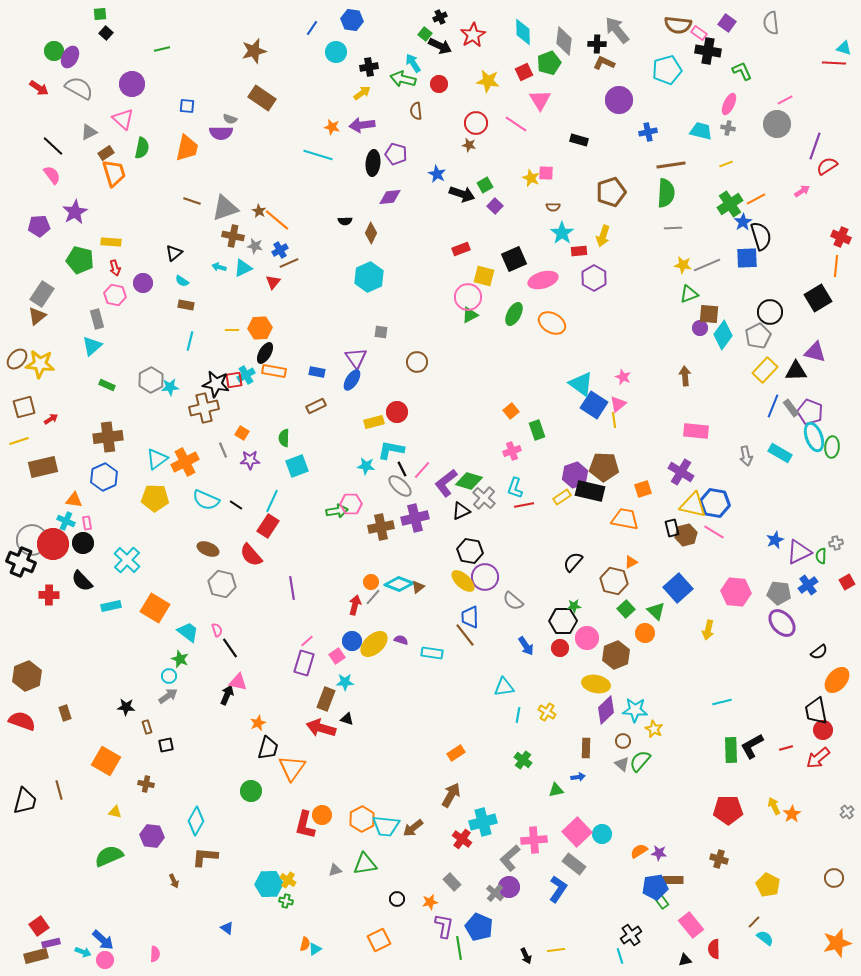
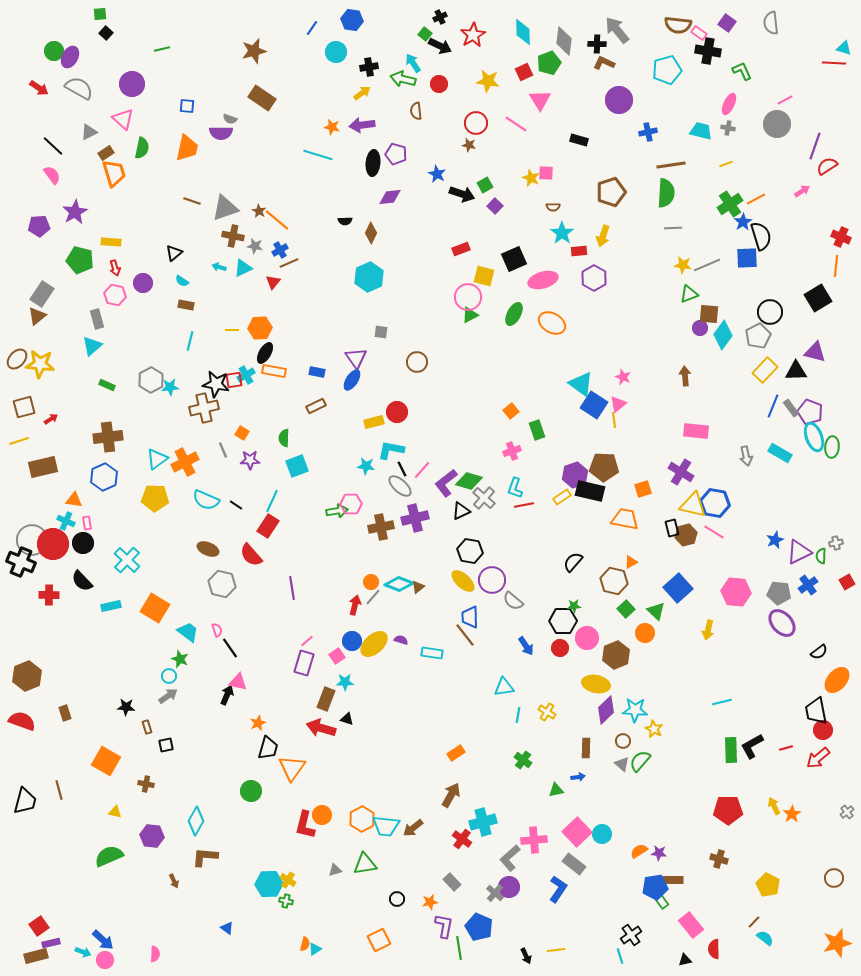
purple circle at (485, 577): moved 7 px right, 3 px down
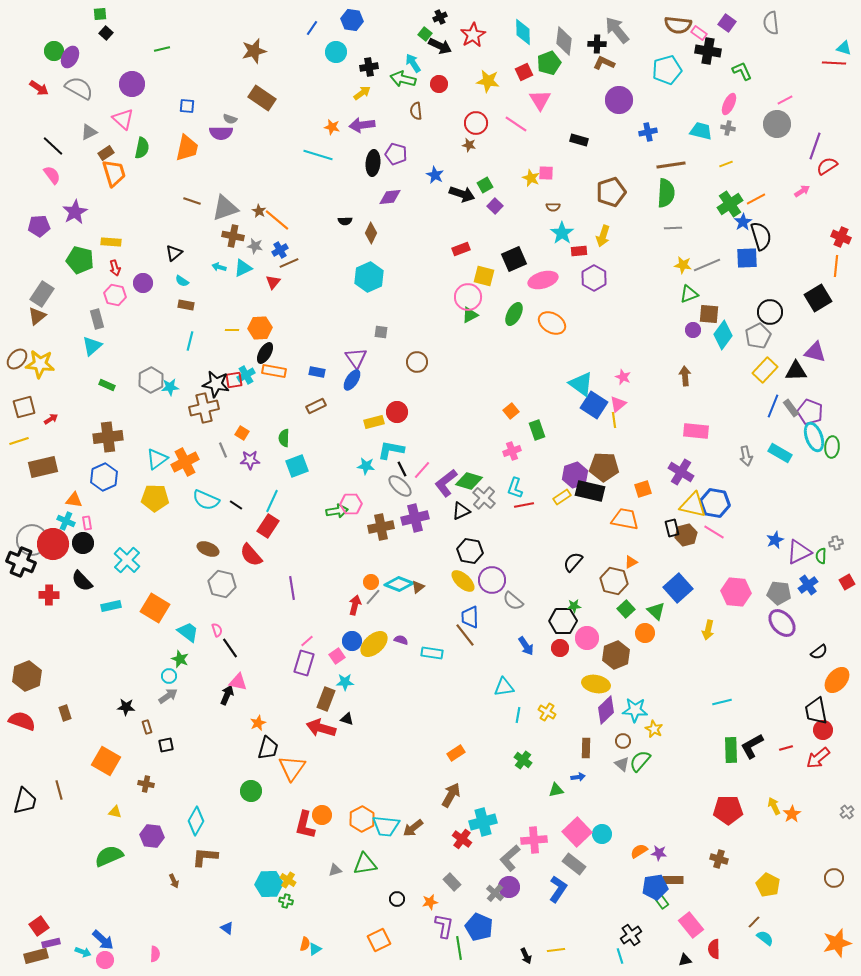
blue star at (437, 174): moved 2 px left, 1 px down
purple circle at (700, 328): moved 7 px left, 2 px down
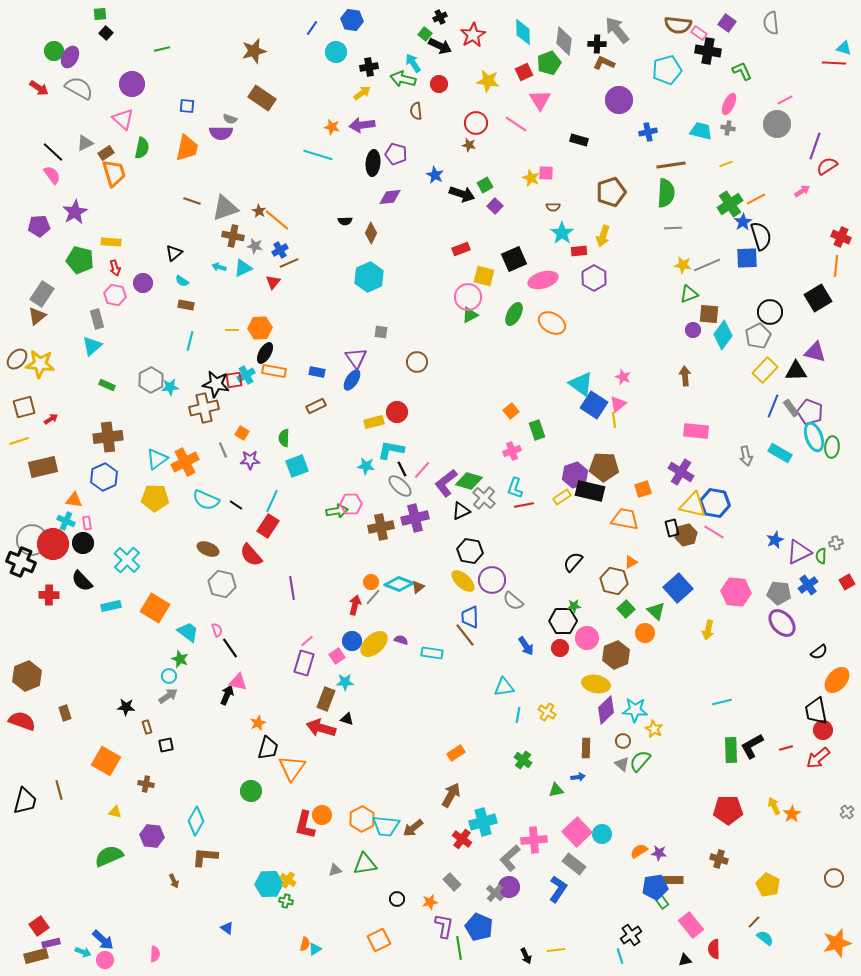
gray triangle at (89, 132): moved 4 px left, 11 px down
black line at (53, 146): moved 6 px down
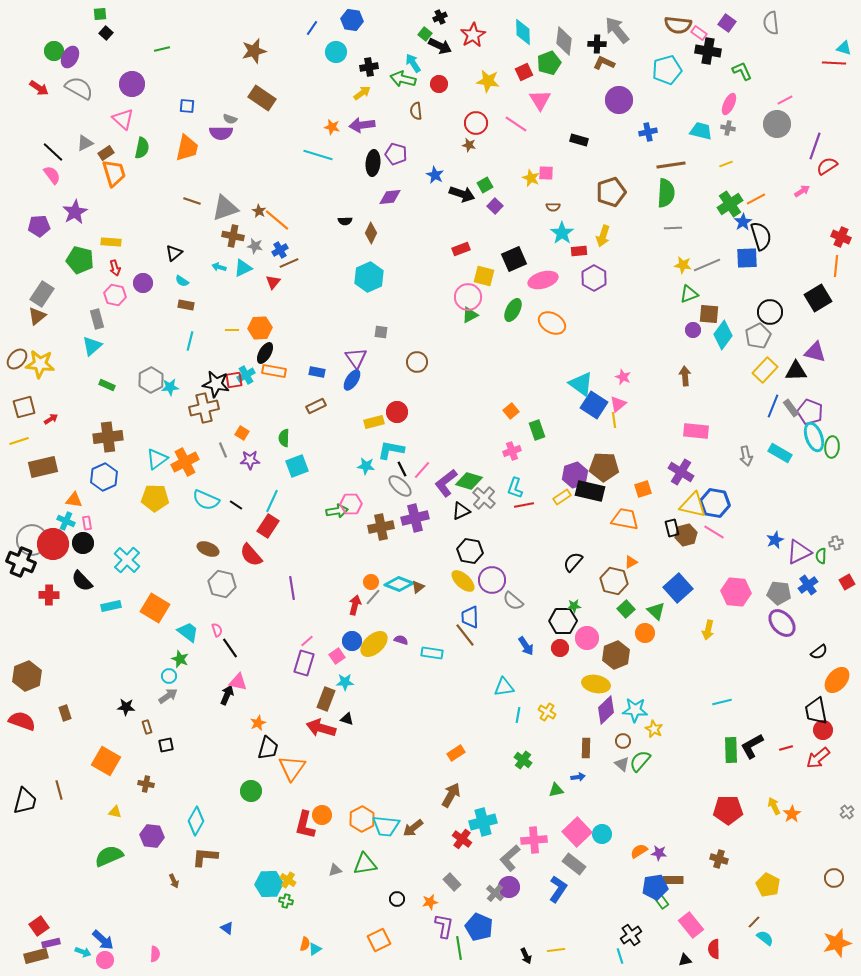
green ellipse at (514, 314): moved 1 px left, 4 px up
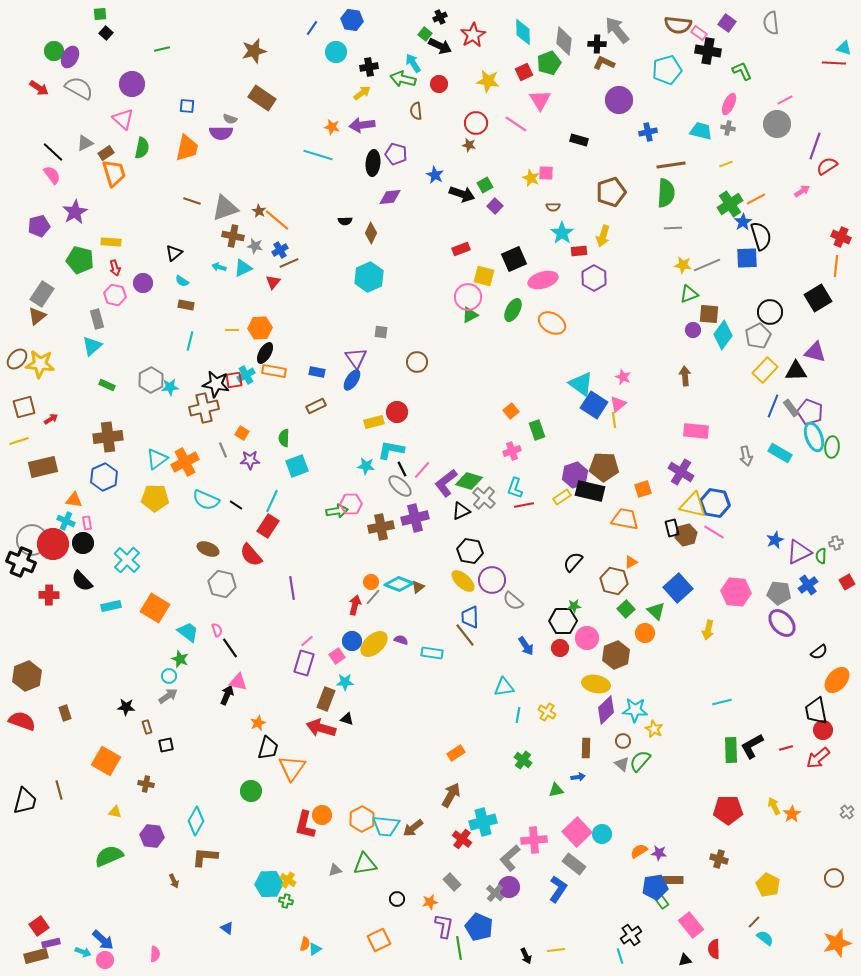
purple pentagon at (39, 226): rotated 10 degrees counterclockwise
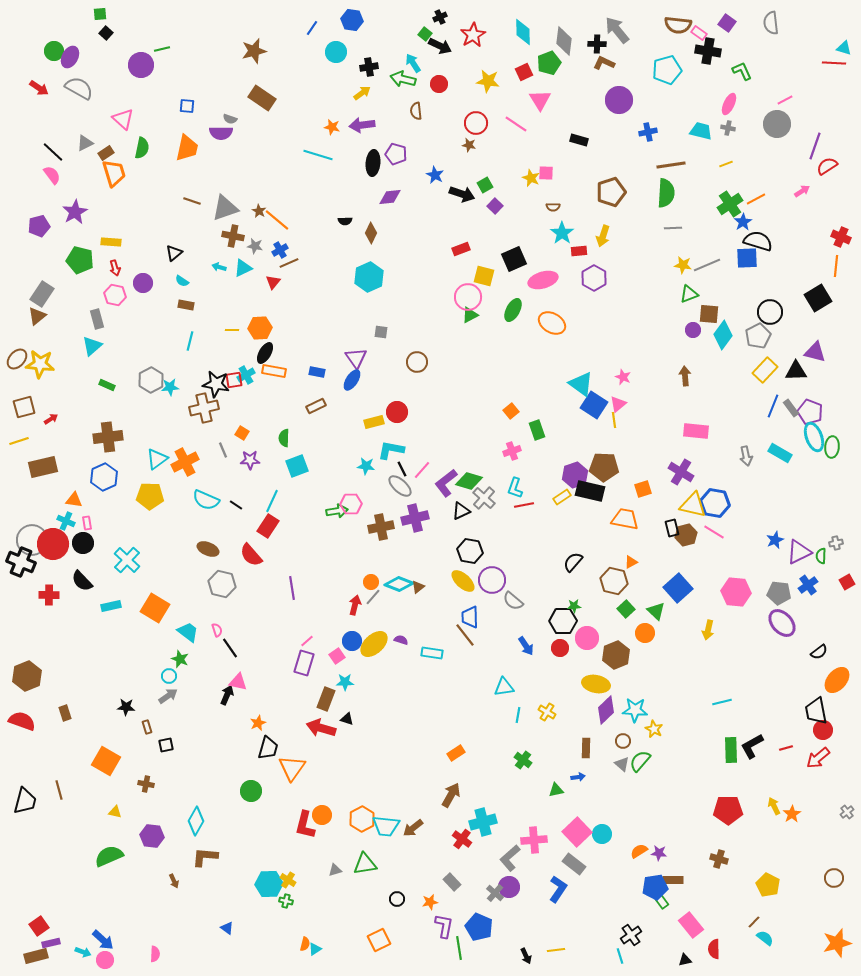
purple circle at (132, 84): moved 9 px right, 19 px up
black semicircle at (761, 236): moved 3 px left, 5 px down; rotated 56 degrees counterclockwise
yellow pentagon at (155, 498): moved 5 px left, 2 px up
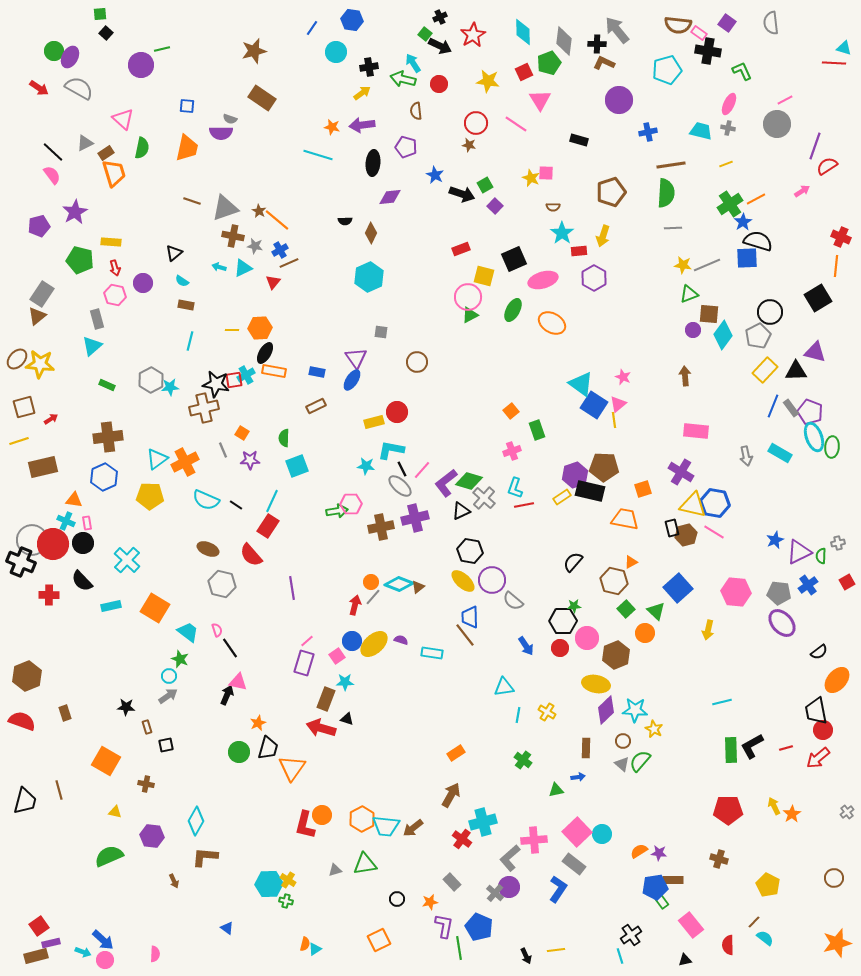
purple pentagon at (396, 154): moved 10 px right, 7 px up
gray cross at (836, 543): moved 2 px right
green circle at (251, 791): moved 12 px left, 39 px up
red semicircle at (714, 949): moved 14 px right, 4 px up
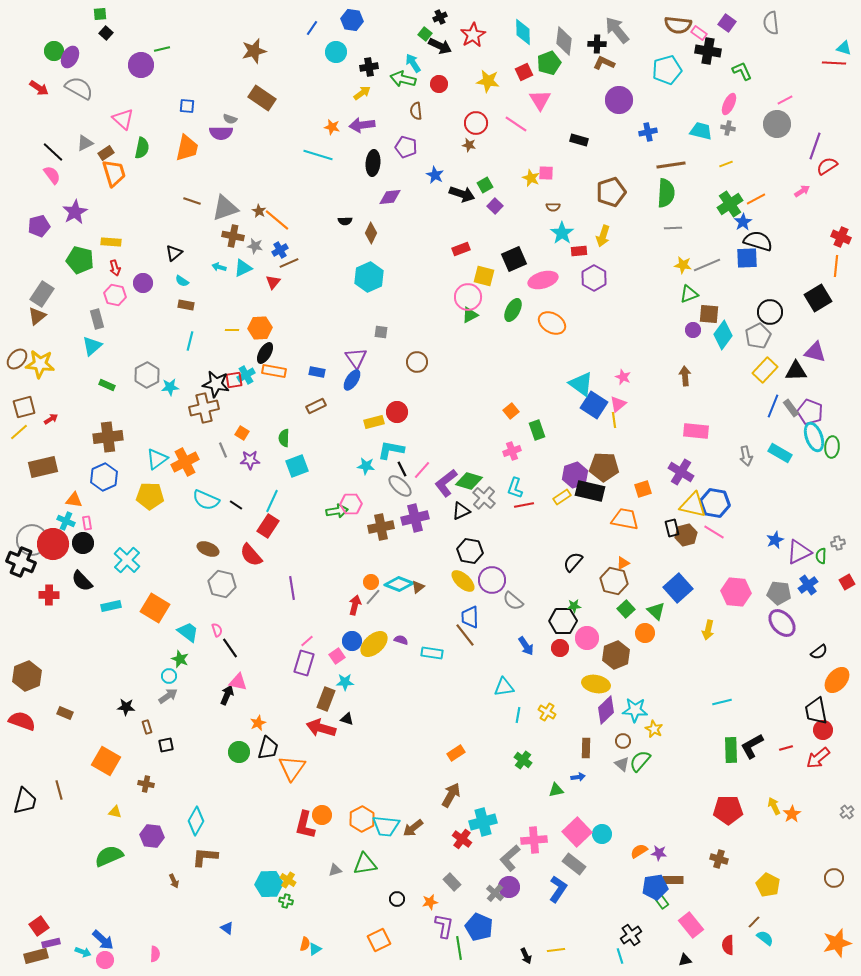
gray hexagon at (151, 380): moved 4 px left, 5 px up
yellow line at (19, 441): moved 9 px up; rotated 24 degrees counterclockwise
orange triangle at (631, 562): moved 8 px left, 1 px down
brown rectangle at (65, 713): rotated 49 degrees counterclockwise
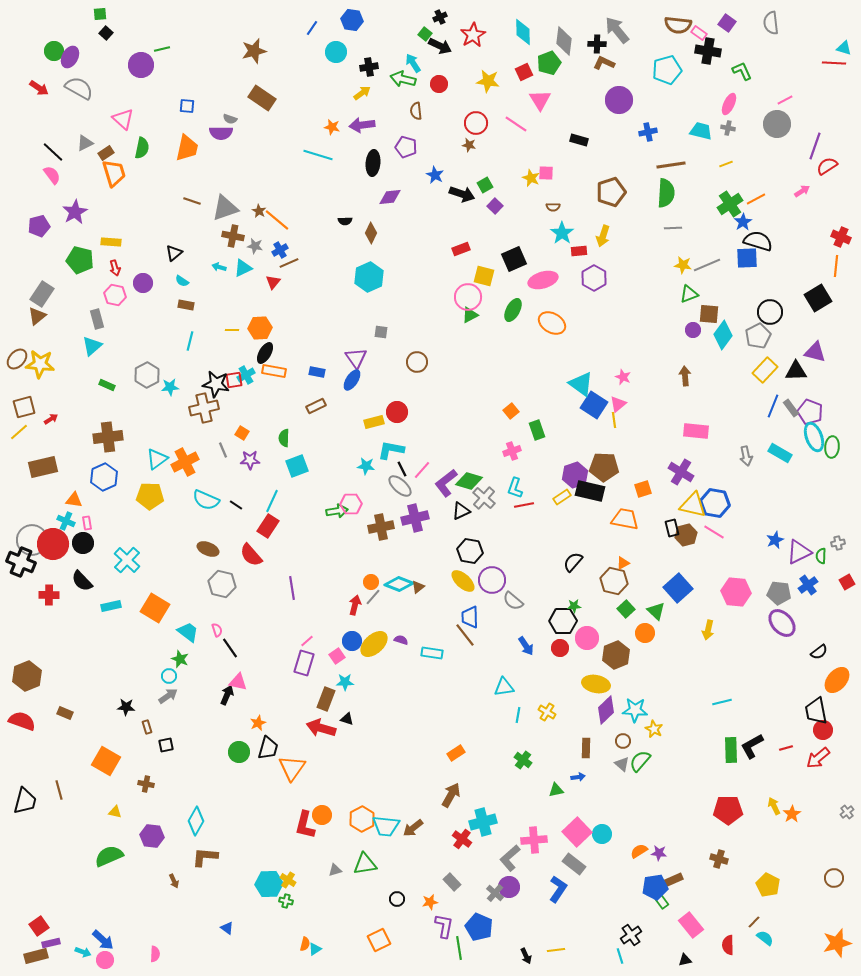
brown rectangle at (673, 880): rotated 24 degrees counterclockwise
